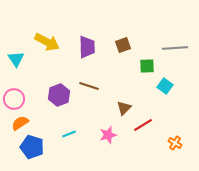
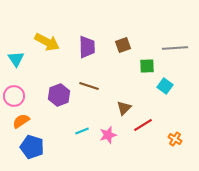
pink circle: moved 3 px up
orange semicircle: moved 1 px right, 2 px up
cyan line: moved 13 px right, 3 px up
orange cross: moved 4 px up
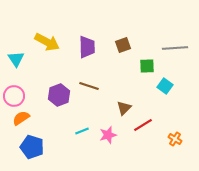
orange semicircle: moved 3 px up
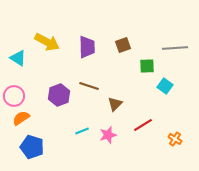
cyan triangle: moved 2 px right, 1 px up; rotated 24 degrees counterclockwise
brown triangle: moved 9 px left, 4 px up
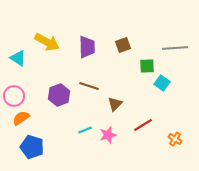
cyan square: moved 3 px left, 3 px up
cyan line: moved 3 px right, 1 px up
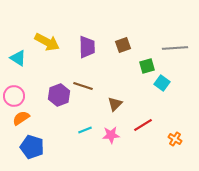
green square: rotated 14 degrees counterclockwise
brown line: moved 6 px left
pink star: moved 3 px right; rotated 12 degrees clockwise
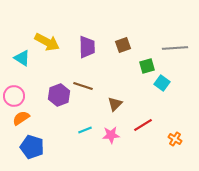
cyan triangle: moved 4 px right
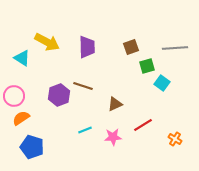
brown square: moved 8 px right, 2 px down
brown triangle: rotated 21 degrees clockwise
pink star: moved 2 px right, 2 px down
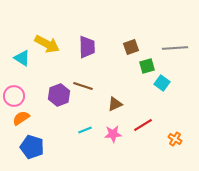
yellow arrow: moved 2 px down
pink star: moved 3 px up
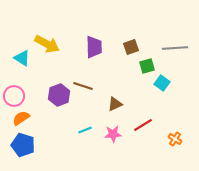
purple trapezoid: moved 7 px right
blue pentagon: moved 9 px left, 2 px up
